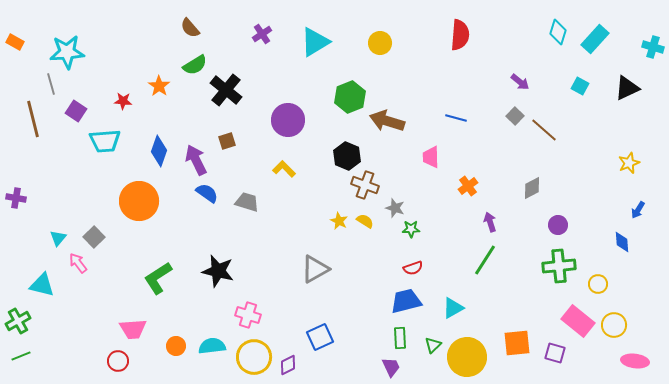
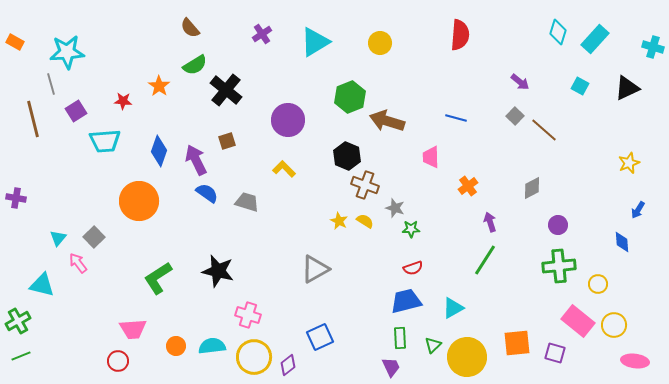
purple square at (76, 111): rotated 25 degrees clockwise
purple diamond at (288, 365): rotated 10 degrees counterclockwise
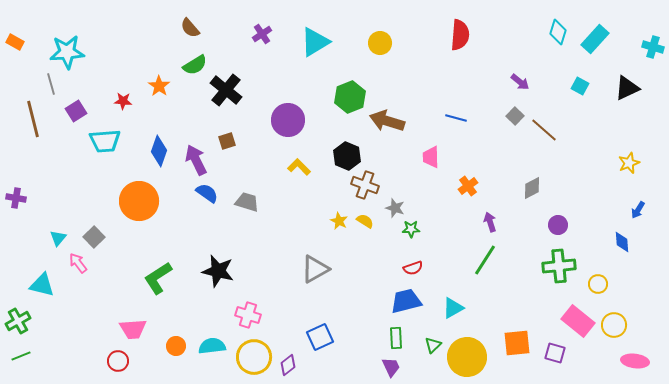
yellow L-shape at (284, 169): moved 15 px right, 2 px up
green rectangle at (400, 338): moved 4 px left
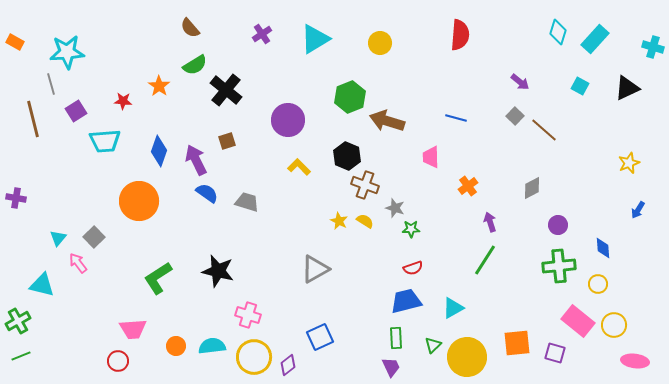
cyan triangle at (315, 42): moved 3 px up
blue diamond at (622, 242): moved 19 px left, 6 px down
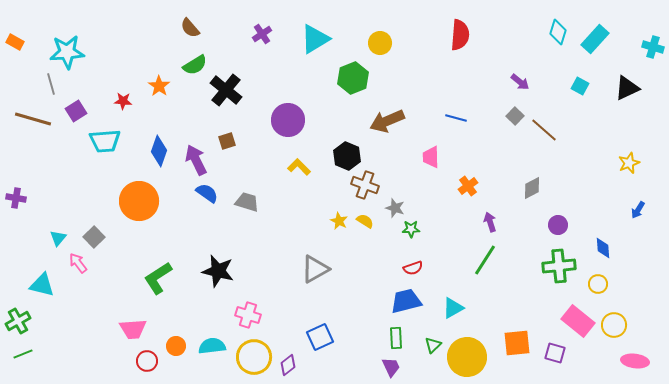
green hexagon at (350, 97): moved 3 px right, 19 px up
brown line at (33, 119): rotated 60 degrees counterclockwise
brown arrow at (387, 121): rotated 40 degrees counterclockwise
green line at (21, 356): moved 2 px right, 2 px up
red circle at (118, 361): moved 29 px right
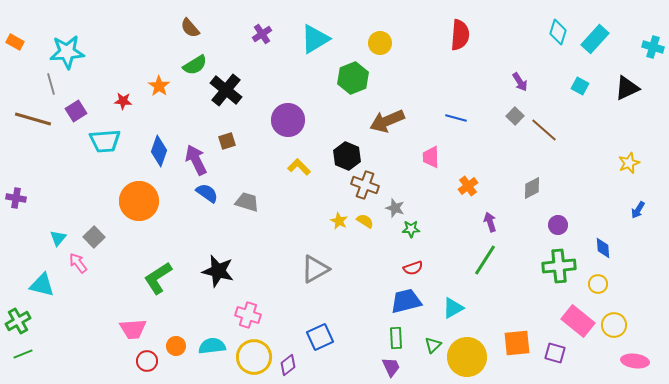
purple arrow at (520, 82): rotated 18 degrees clockwise
